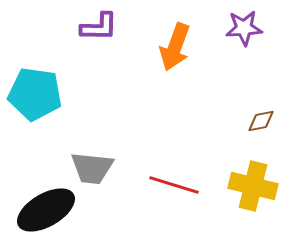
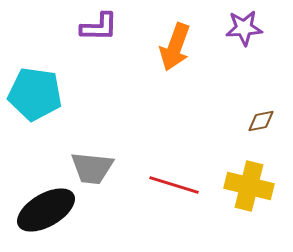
yellow cross: moved 4 px left
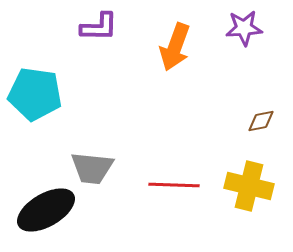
red line: rotated 15 degrees counterclockwise
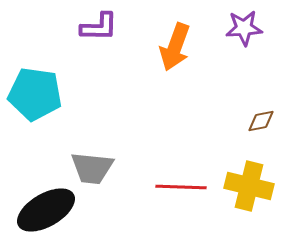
red line: moved 7 px right, 2 px down
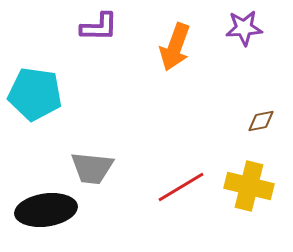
red line: rotated 33 degrees counterclockwise
black ellipse: rotated 22 degrees clockwise
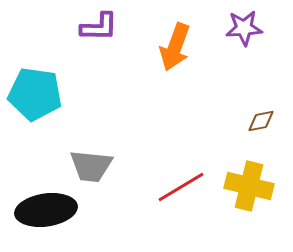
gray trapezoid: moved 1 px left, 2 px up
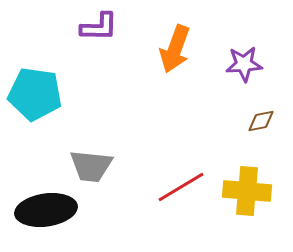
purple star: moved 36 px down
orange arrow: moved 2 px down
yellow cross: moved 2 px left, 5 px down; rotated 9 degrees counterclockwise
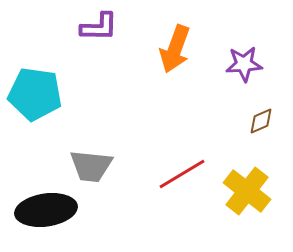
brown diamond: rotated 12 degrees counterclockwise
red line: moved 1 px right, 13 px up
yellow cross: rotated 33 degrees clockwise
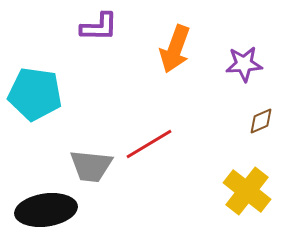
red line: moved 33 px left, 30 px up
